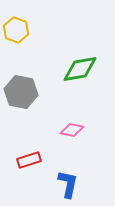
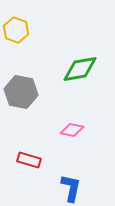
red rectangle: rotated 35 degrees clockwise
blue L-shape: moved 3 px right, 4 px down
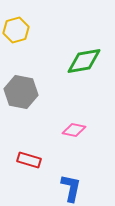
yellow hexagon: rotated 25 degrees clockwise
green diamond: moved 4 px right, 8 px up
pink diamond: moved 2 px right
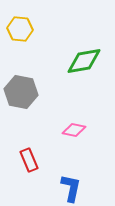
yellow hexagon: moved 4 px right, 1 px up; rotated 20 degrees clockwise
red rectangle: rotated 50 degrees clockwise
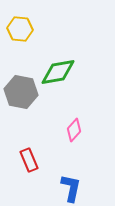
green diamond: moved 26 px left, 11 px down
pink diamond: rotated 60 degrees counterclockwise
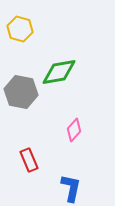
yellow hexagon: rotated 10 degrees clockwise
green diamond: moved 1 px right
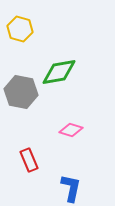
pink diamond: moved 3 px left; rotated 65 degrees clockwise
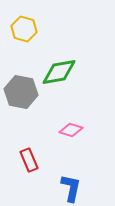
yellow hexagon: moved 4 px right
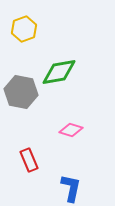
yellow hexagon: rotated 25 degrees clockwise
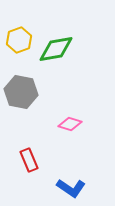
yellow hexagon: moved 5 px left, 11 px down
green diamond: moved 3 px left, 23 px up
pink diamond: moved 1 px left, 6 px up
blue L-shape: rotated 112 degrees clockwise
